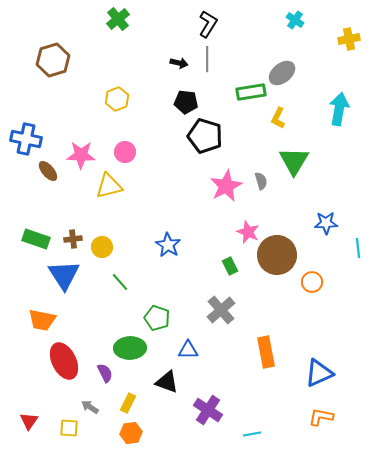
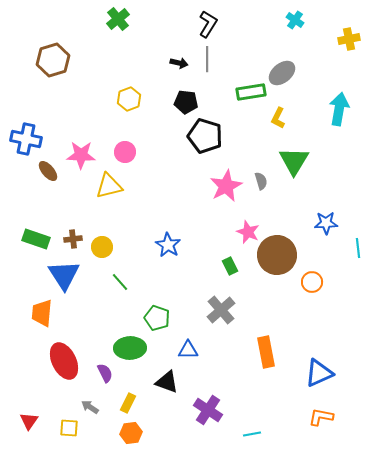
yellow hexagon at (117, 99): moved 12 px right
orange trapezoid at (42, 320): moved 7 px up; rotated 84 degrees clockwise
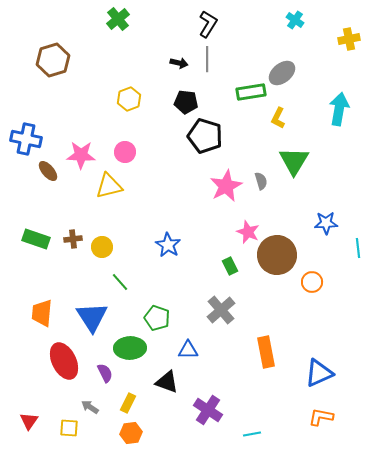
blue triangle at (64, 275): moved 28 px right, 42 px down
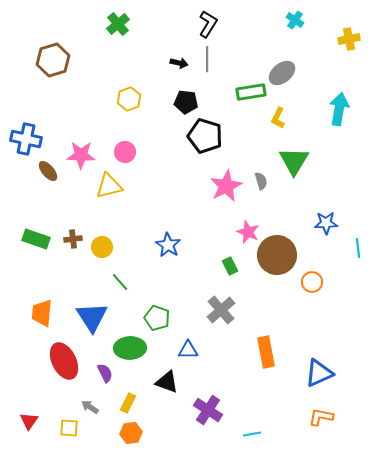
green cross at (118, 19): moved 5 px down
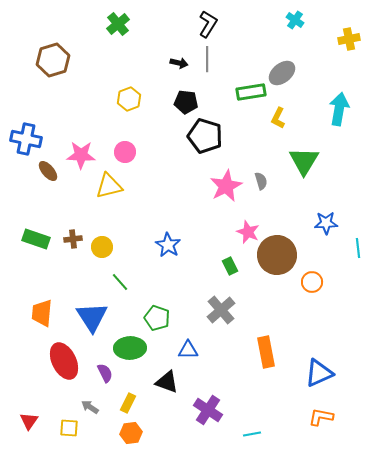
green triangle at (294, 161): moved 10 px right
